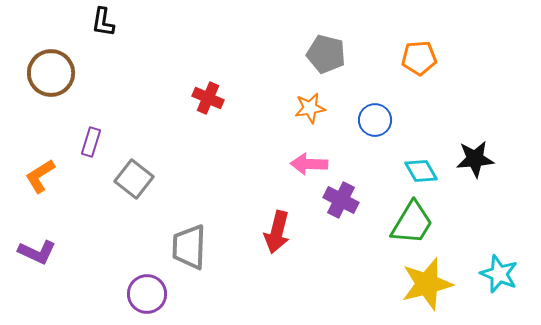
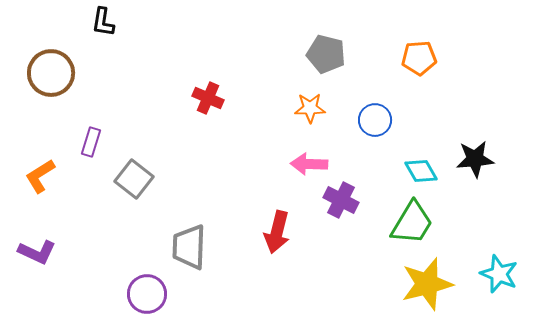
orange star: rotated 8 degrees clockwise
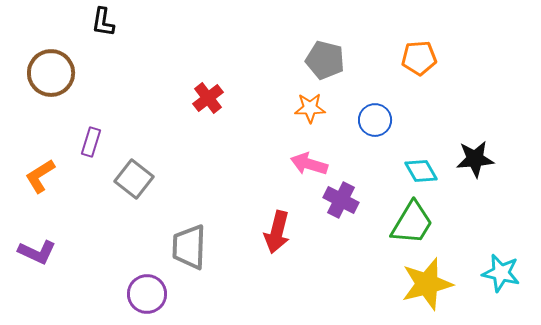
gray pentagon: moved 1 px left, 6 px down
red cross: rotated 28 degrees clockwise
pink arrow: rotated 15 degrees clockwise
cyan star: moved 2 px right, 1 px up; rotated 9 degrees counterclockwise
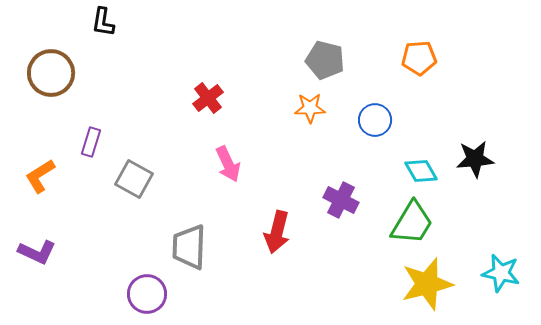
pink arrow: moved 81 px left; rotated 132 degrees counterclockwise
gray square: rotated 9 degrees counterclockwise
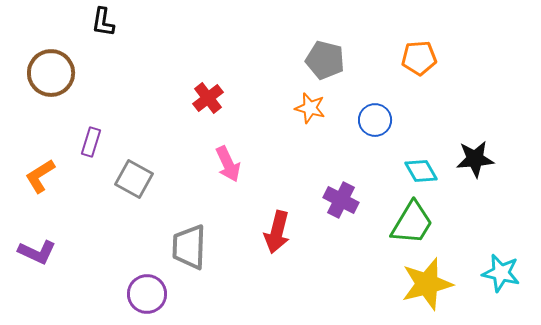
orange star: rotated 16 degrees clockwise
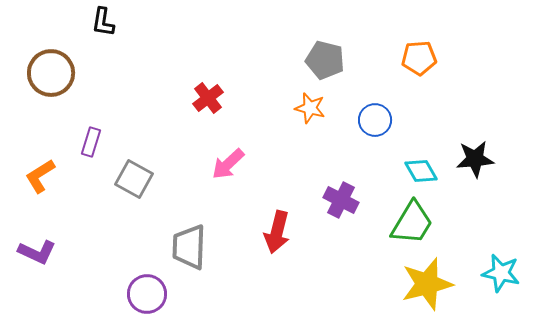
pink arrow: rotated 72 degrees clockwise
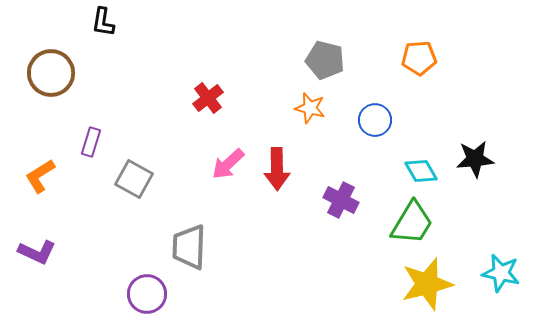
red arrow: moved 63 px up; rotated 15 degrees counterclockwise
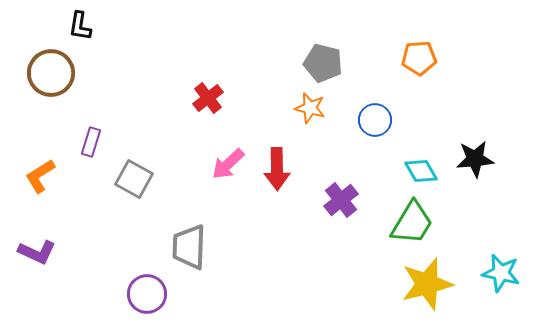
black L-shape: moved 23 px left, 4 px down
gray pentagon: moved 2 px left, 3 px down
purple cross: rotated 24 degrees clockwise
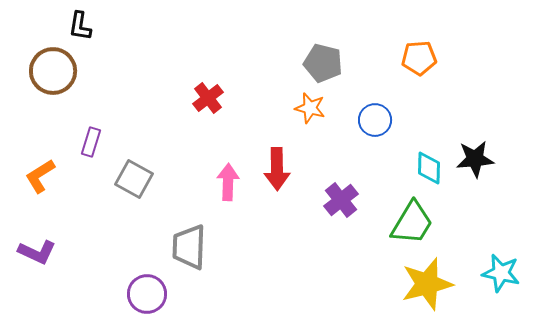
brown circle: moved 2 px right, 2 px up
pink arrow: moved 18 px down; rotated 135 degrees clockwise
cyan diamond: moved 8 px right, 3 px up; rotated 32 degrees clockwise
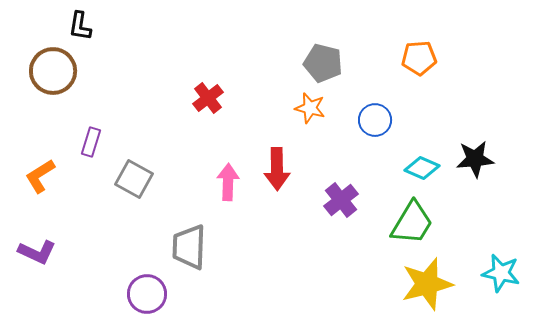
cyan diamond: moved 7 px left; rotated 68 degrees counterclockwise
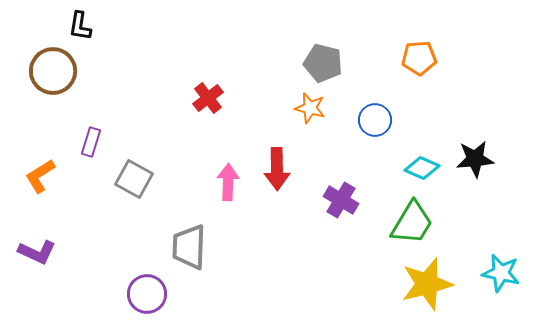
purple cross: rotated 20 degrees counterclockwise
